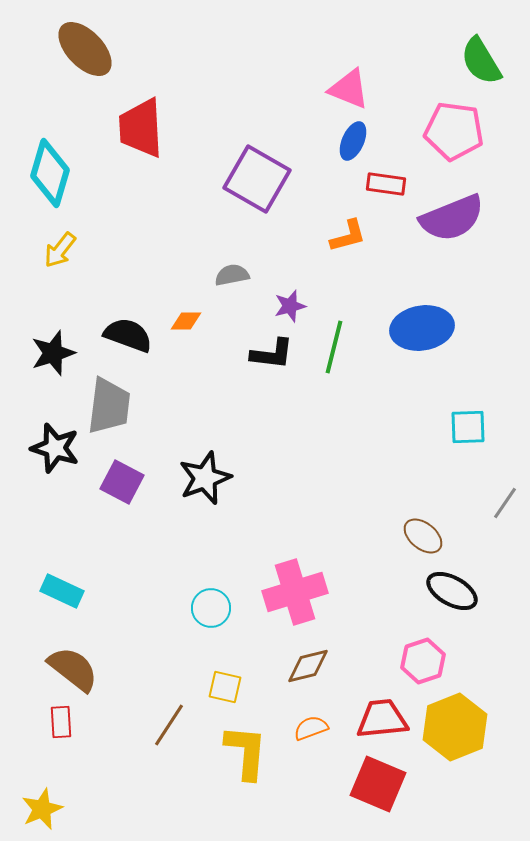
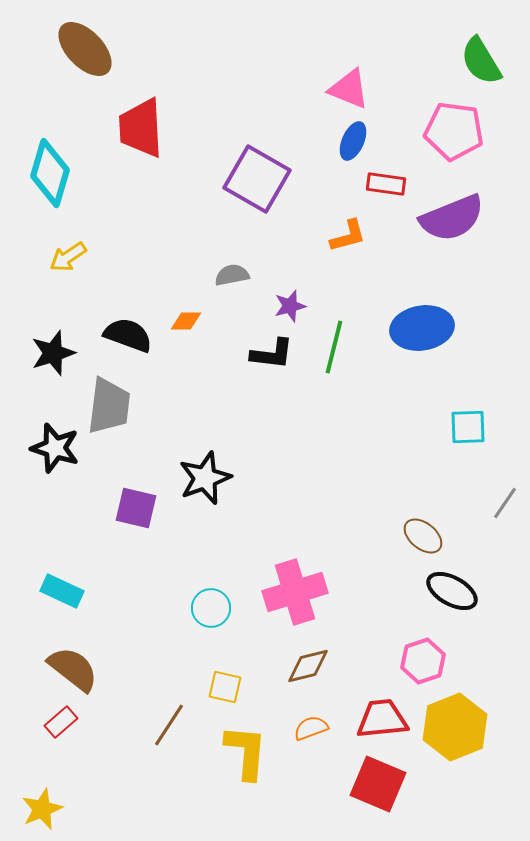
yellow arrow at (60, 250): moved 8 px right, 7 px down; rotated 18 degrees clockwise
purple square at (122, 482): moved 14 px right, 26 px down; rotated 15 degrees counterclockwise
red rectangle at (61, 722): rotated 52 degrees clockwise
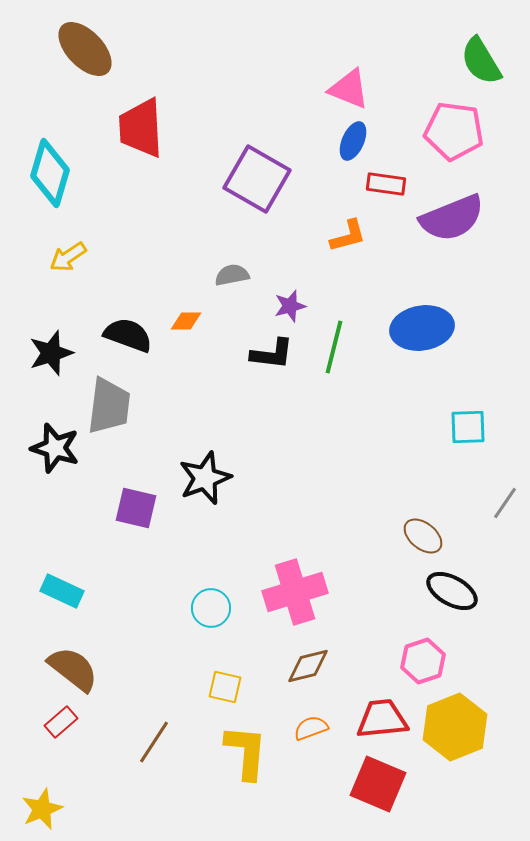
black star at (53, 353): moved 2 px left
brown line at (169, 725): moved 15 px left, 17 px down
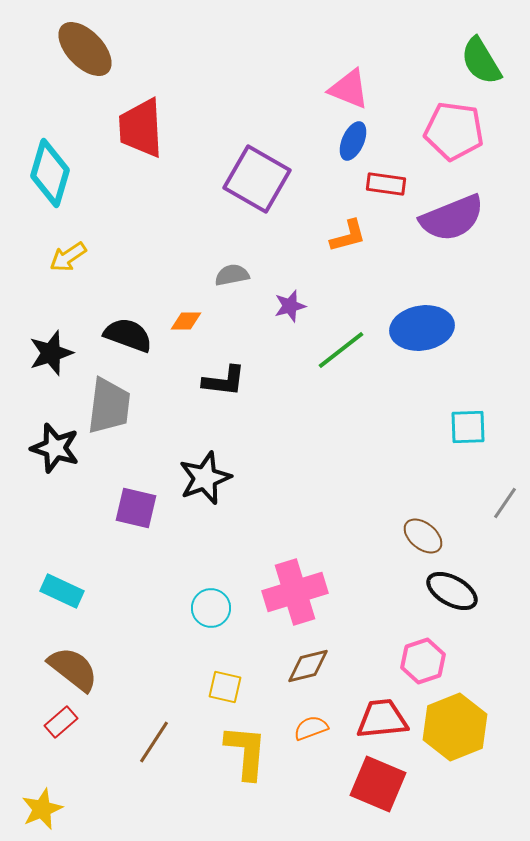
green line at (334, 347): moved 7 px right, 3 px down; rotated 38 degrees clockwise
black L-shape at (272, 354): moved 48 px left, 27 px down
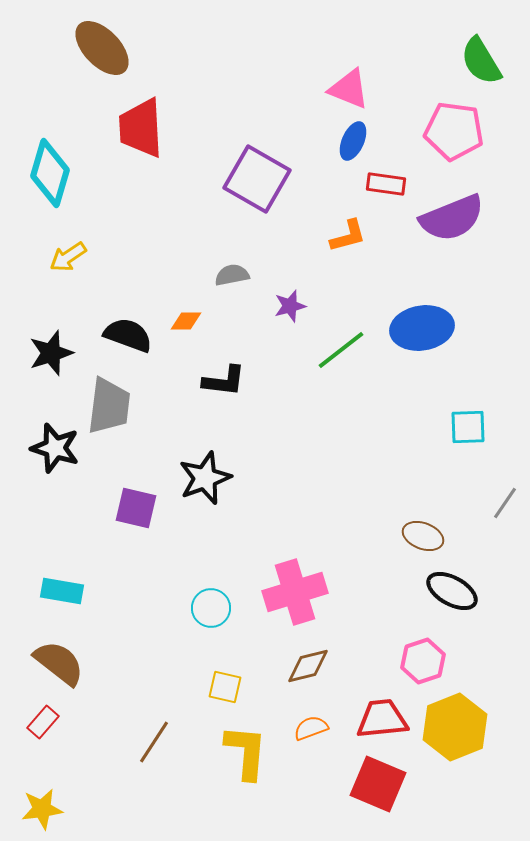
brown ellipse at (85, 49): moved 17 px right, 1 px up
brown ellipse at (423, 536): rotated 18 degrees counterclockwise
cyan rectangle at (62, 591): rotated 15 degrees counterclockwise
brown semicircle at (73, 669): moved 14 px left, 6 px up
red rectangle at (61, 722): moved 18 px left; rotated 8 degrees counterclockwise
yellow star at (42, 809): rotated 15 degrees clockwise
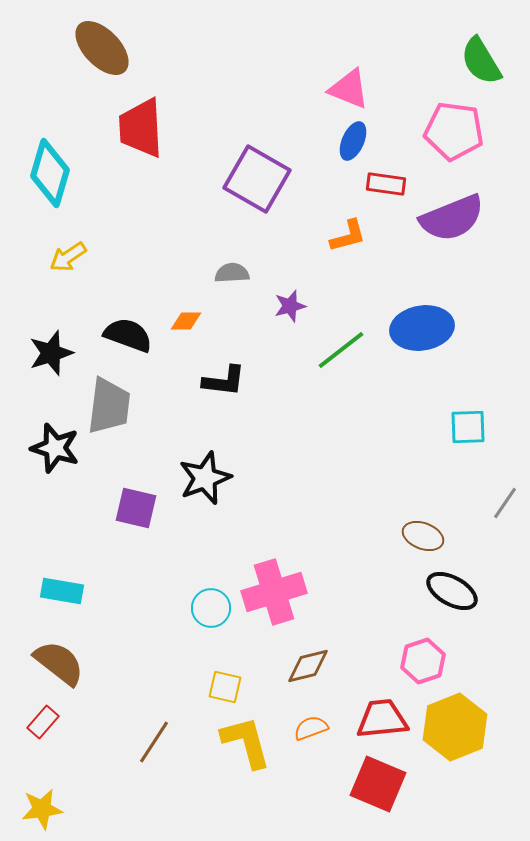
gray semicircle at (232, 275): moved 2 px up; rotated 8 degrees clockwise
pink cross at (295, 592): moved 21 px left
yellow L-shape at (246, 752): moved 10 px up; rotated 20 degrees counterclockwise
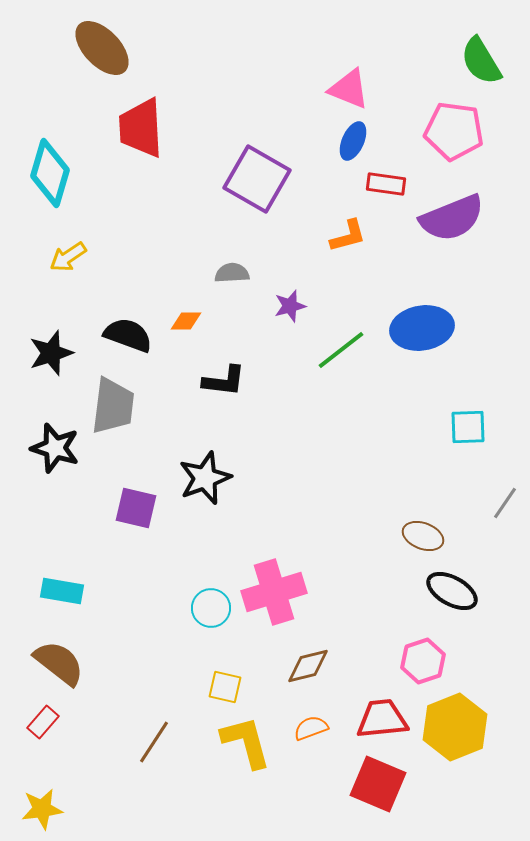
gray trapezoid at (109, 406): moved 4 px right
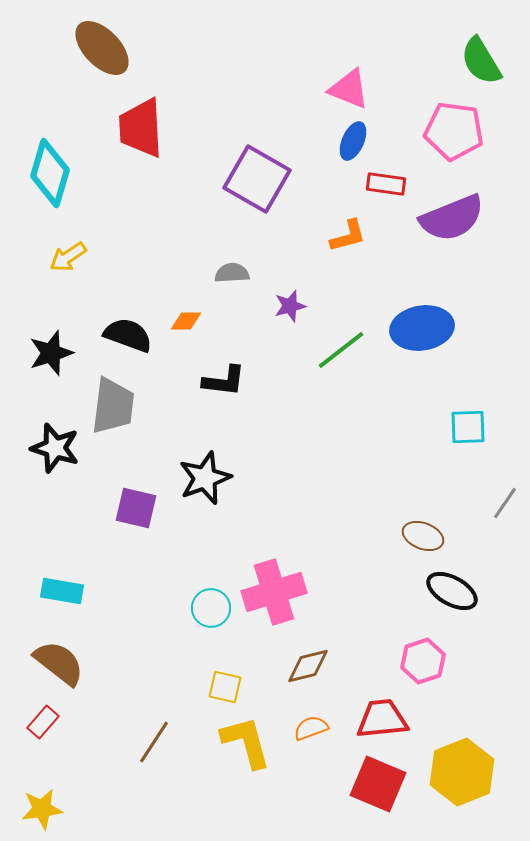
yellow hexagon at (455, 727): moved 7 px right, 45 px down
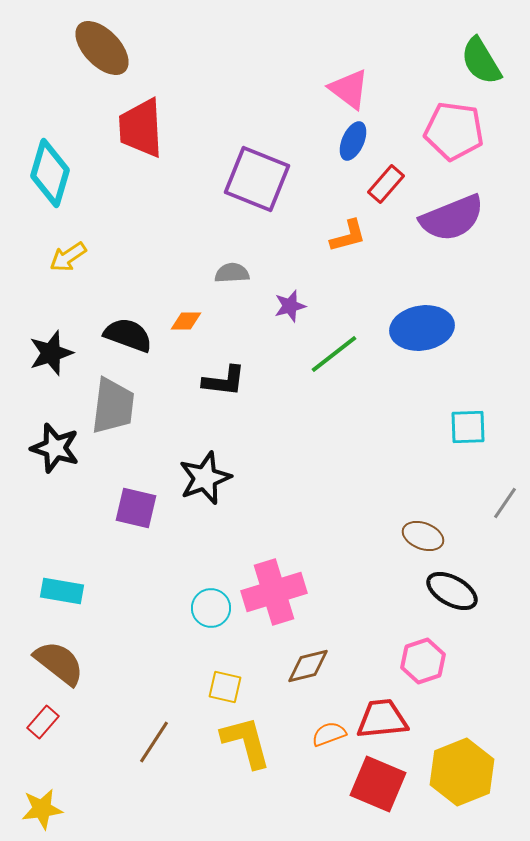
pink triangle at (349, 89): rotated 15 degrees clockwise
purple square at (257, 179): rotated 8 degrees counterclockwise
red rectangle at (386, 184): rotated 57 degrees counterclockwise
green line at (341, 350): moved 7 px left, 4 px down
orange semicircle at (311, 728): moved 18 px right, 6 px down
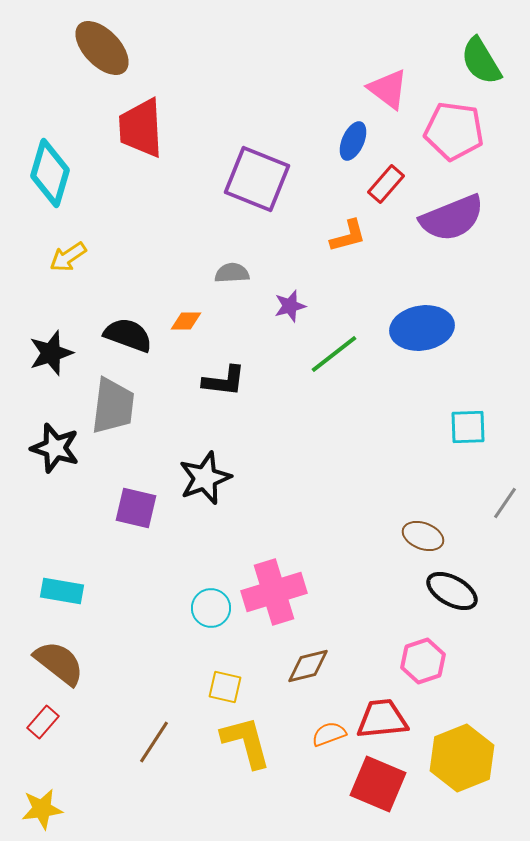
pink triangle at (349, 89): moved 39 px right
yellow hexagon at (462, 772): moved 14 px up
